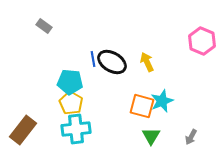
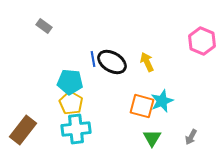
green triangle: moved 1 px right, 2 px down
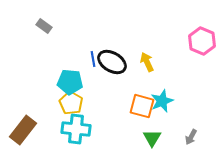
cyan cross: rotated 12 degrees clockwise
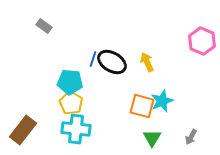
blue line: rotated 28 degrees clockwise
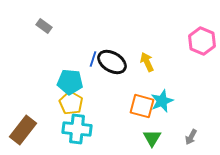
cyan cross: moved 1 px right
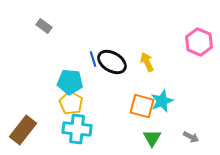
pink hexagon: moved 3 px left, 1 px down
blue line: rotated 35 degrees counterclockwise
gray arrow: rotated 91 degrees counterclockwise
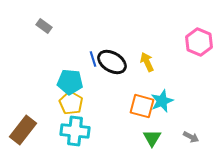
cyan cross: moved 2 px left, 2 px down
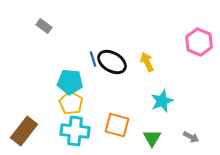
orange square: moved 25 px left, 19 px down
brown rectangle: moved 1 px right, 1 px down
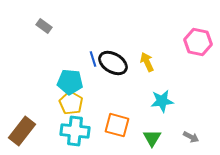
pink hexagon: moved 1 px left; rotated 12 degrees counterclockwise
black ellipse: moved 1 px right, 1 px down
cyan star: rotated 15 degrees clockwise
brown rectangle: moved 2 px left
